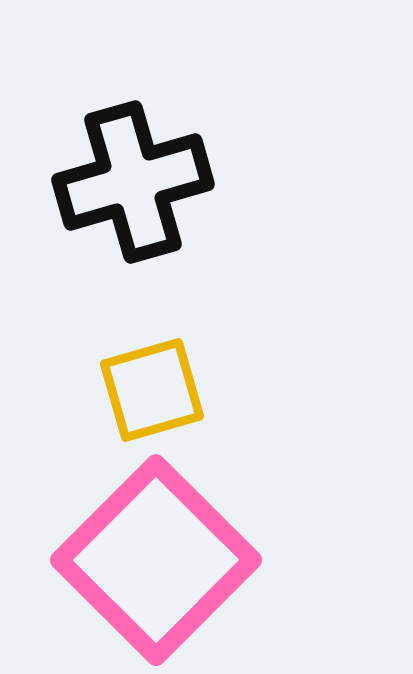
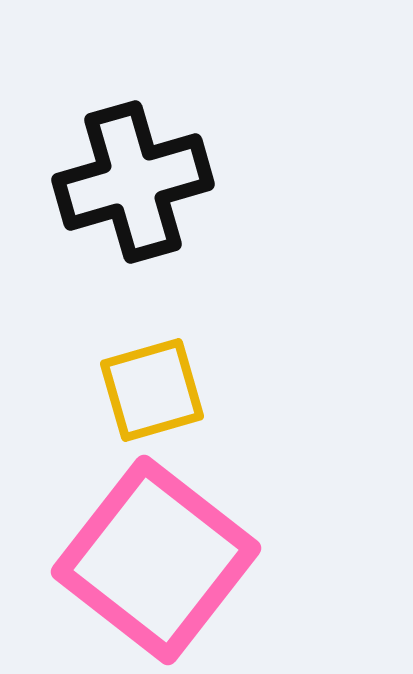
pink square: rotated 7 degrees counterclockwise
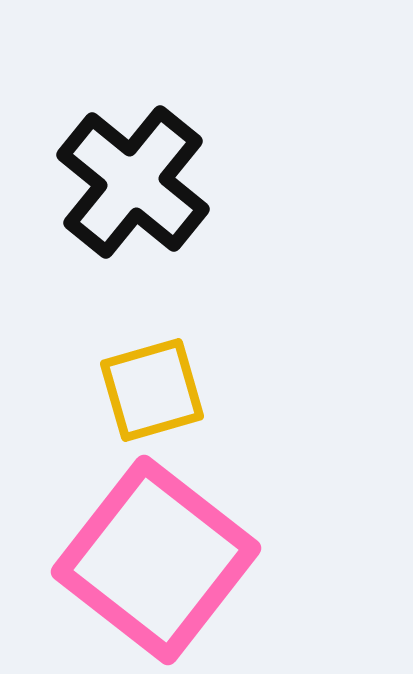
black cross: rotated 35 degrees counterclockwise
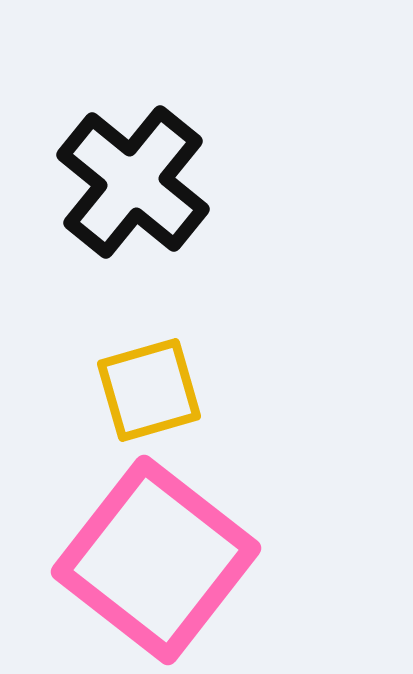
yellow square: moved 3 px left
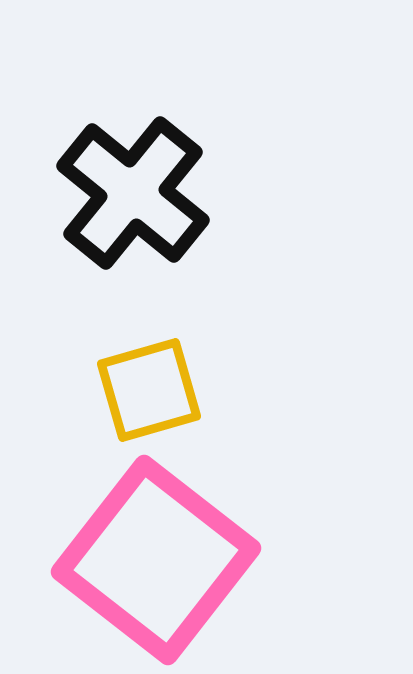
black cross: moved 11 px down
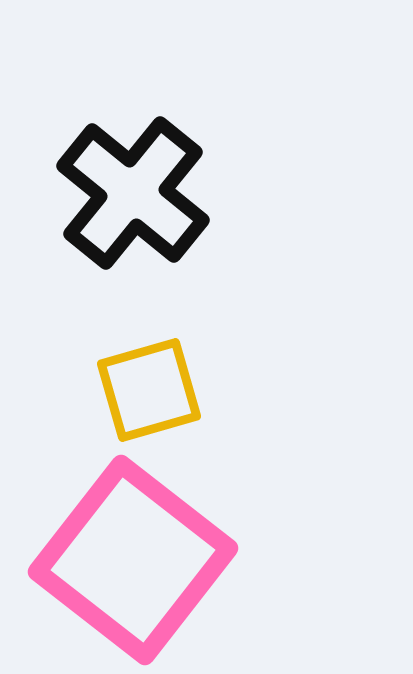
pink square: moved 23 px left
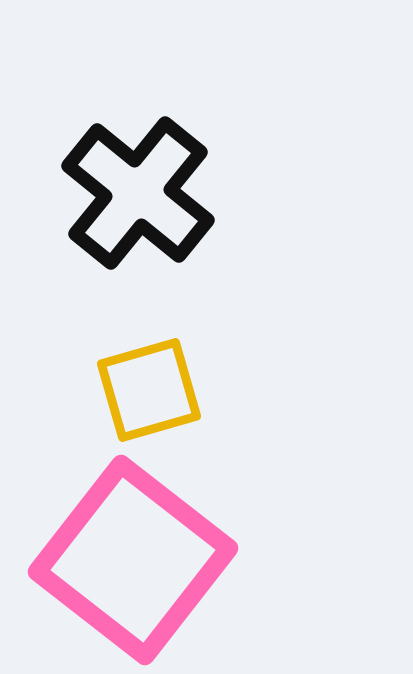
black cross: moved 5 px right
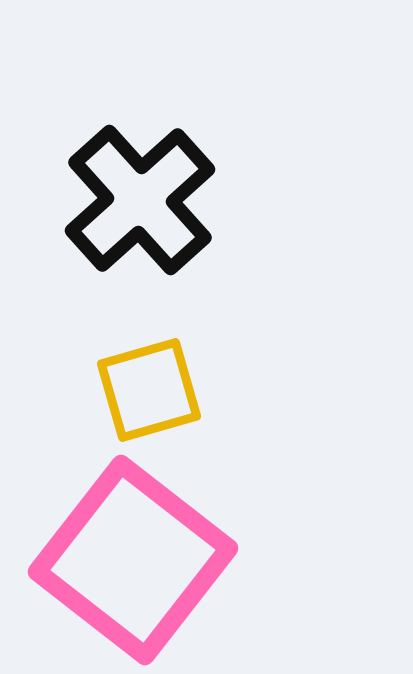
black cross: moved 2 px right, 7 px down; rotated 9 degrees clockwise
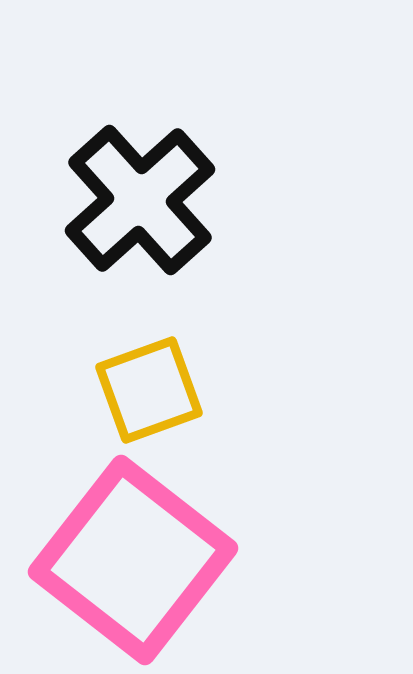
yellow square: rotated 4 degrees counterclockwise
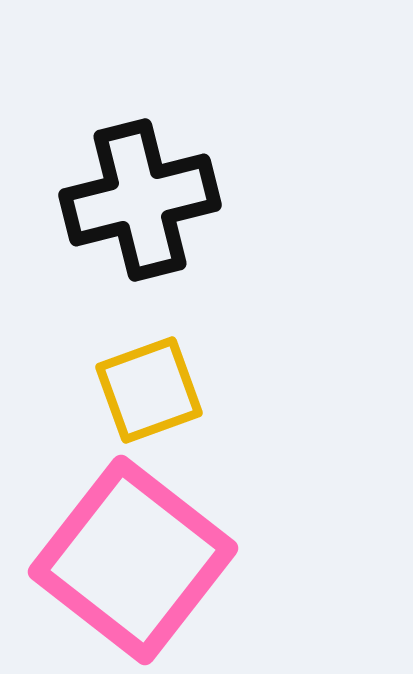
black cross: rotated 28 degrees clockwise
